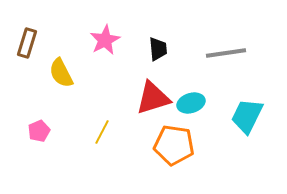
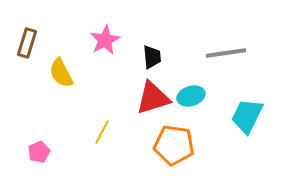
black trapezoid: moved 6 px left, 8 px down
cyan ellipse: moved 7 px up
pink pentagon: moved 21 px down
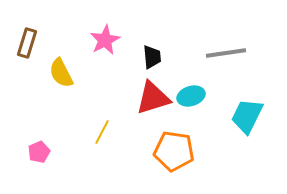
orange pentagon: moved 6 px down
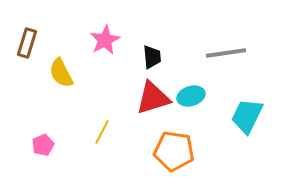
pink pentagon: moved 4 px right, 7 px up
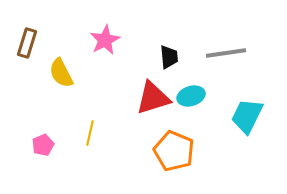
black trapezoid: moved 17 px right
yellow line: moved 12 px left, 1 px down; rotated 15 degrees counterclockwise
orange pentagon: rotated 15 degrees clockwise
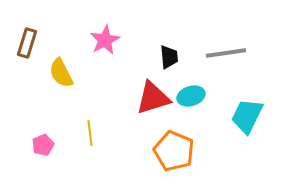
yellow line: rotated 20 degrees counterclockwise
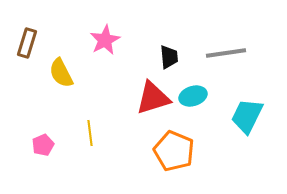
cyan ellipse: moved 2 px right
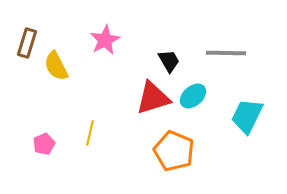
gray line: rotated 9 degrees clockwise
black trapezoid: moved 4 px down; rotated 25 degrees counterclockwise
yellow semicircle: moved 5 px left, 7 px up
cyan ellipse: rotated 24 degrees counterclockwise
yellow line: rotated 20 degrees clockwise
pink pentagon: moved 1 px right, 1 px up
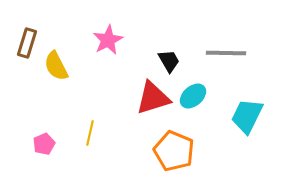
pink star: moved 3 px right
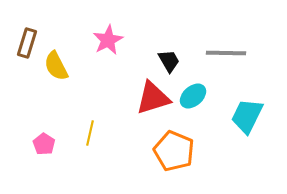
pink pentagon: rotated 15 degrees counterclockwise
